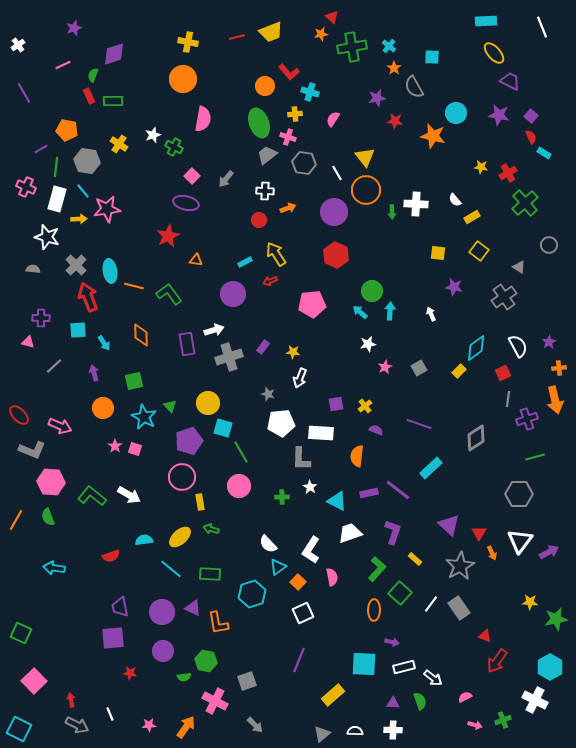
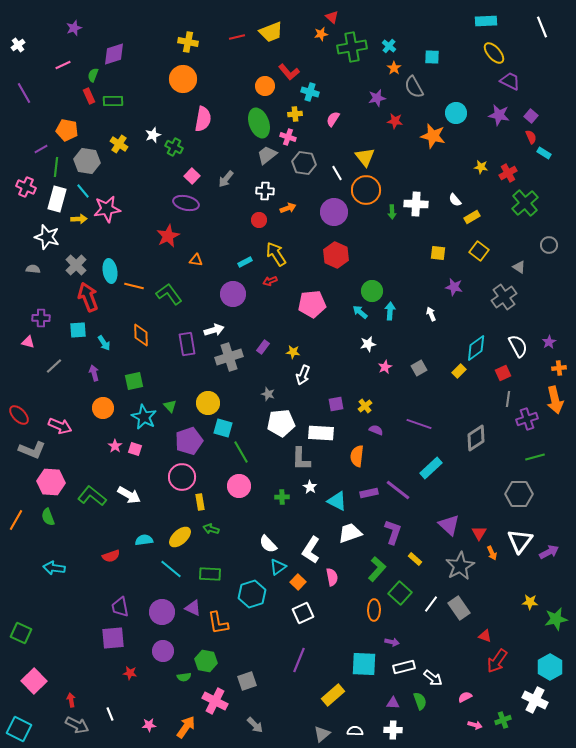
white arrow at (300, 378): moved 3 px right, 3 px up
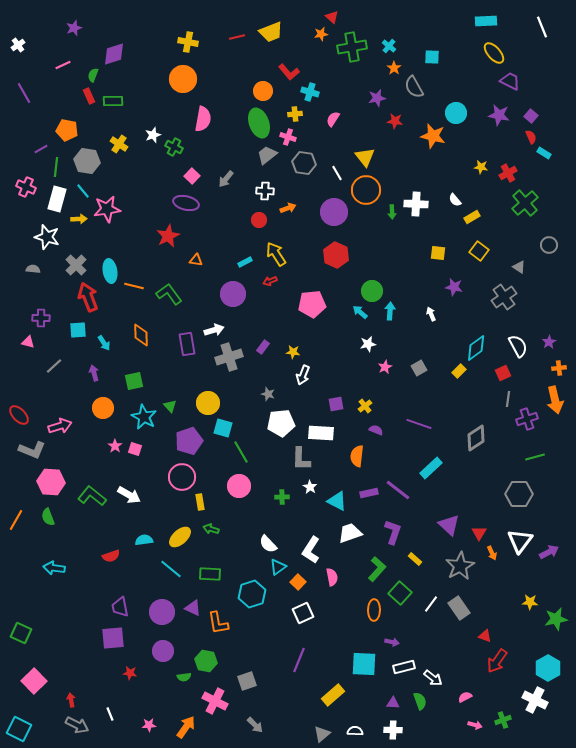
orange circle at (265, 86): moved 2 px left, 5 px down
pink arrow at (60, 426): rotated 40 degrees counterclockwise
cyan hexagon at (550, 667): moved 2 px left, 1 px down
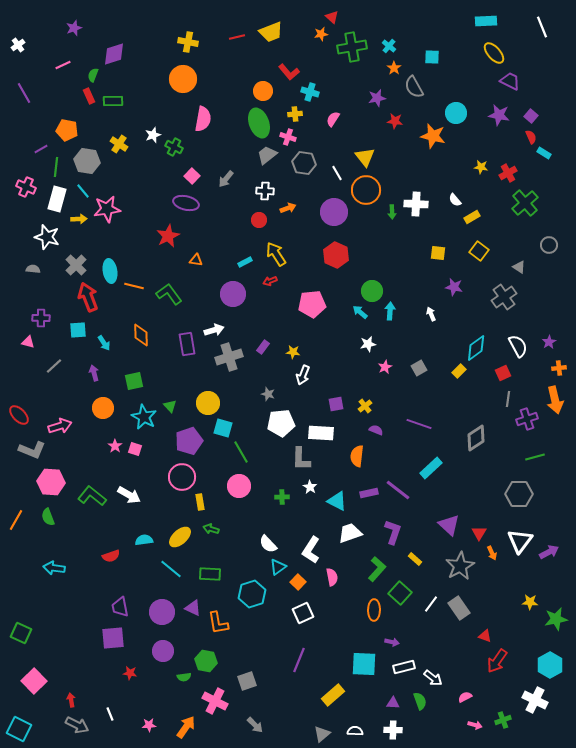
cyan hexagon at (548, 668): moved 2 px right, 3 px up
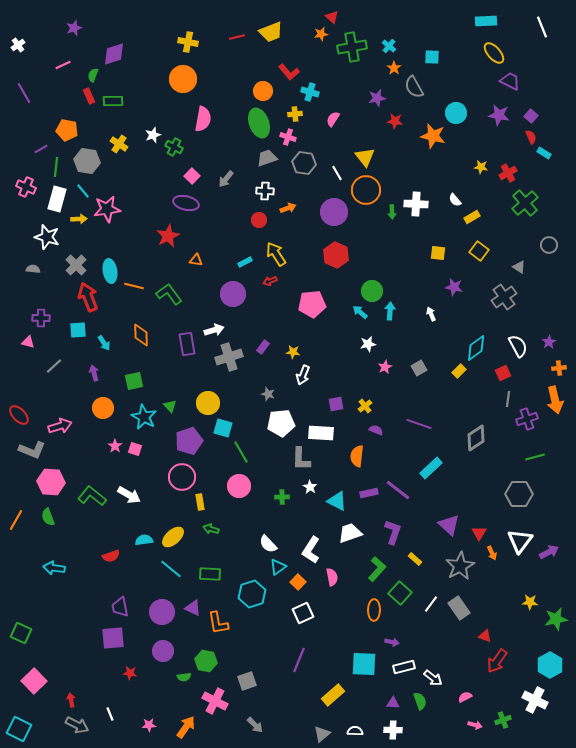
gray trapezoid at (267, 155): moved 3 px down; rotated 20 degrees clockwise
yellow ellipse at (180, 537): moved 7 px left
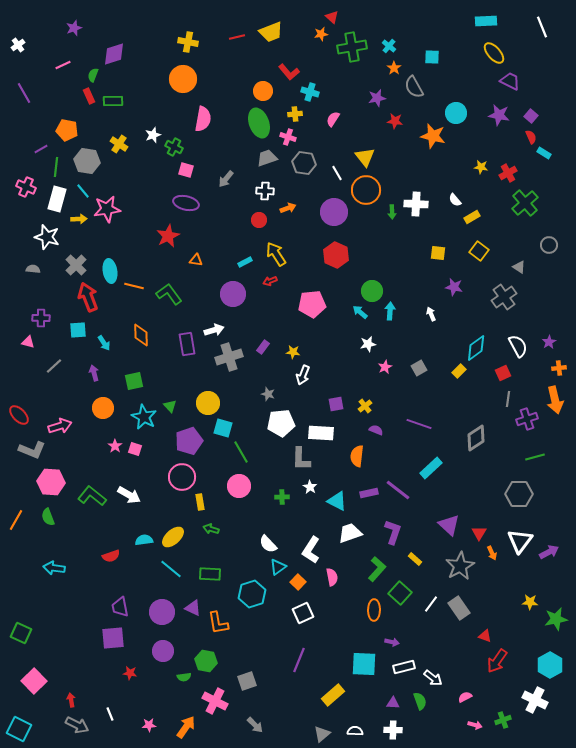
pink square at (192, 176): moved 6 px left, 6 px up; rotated 28 degrees counterclockwise
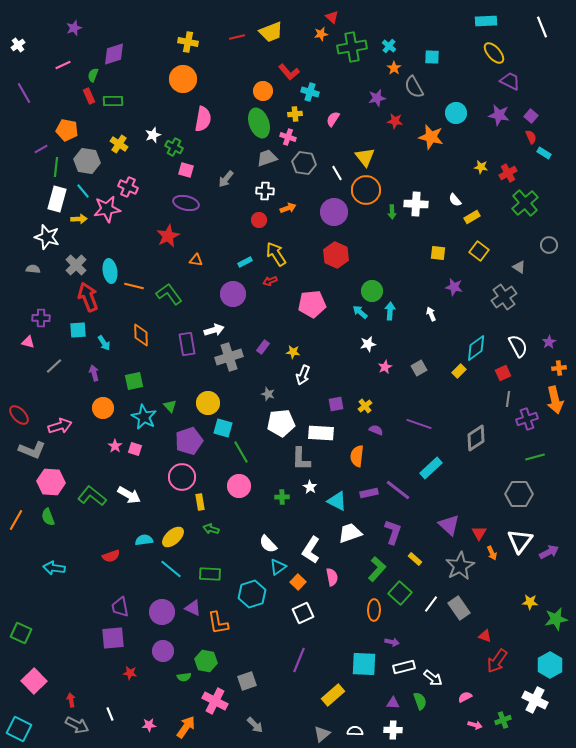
orange star at (433, 136): moved 2 px left, 1 px down
pink cross at (26, 187): moved 102 px right
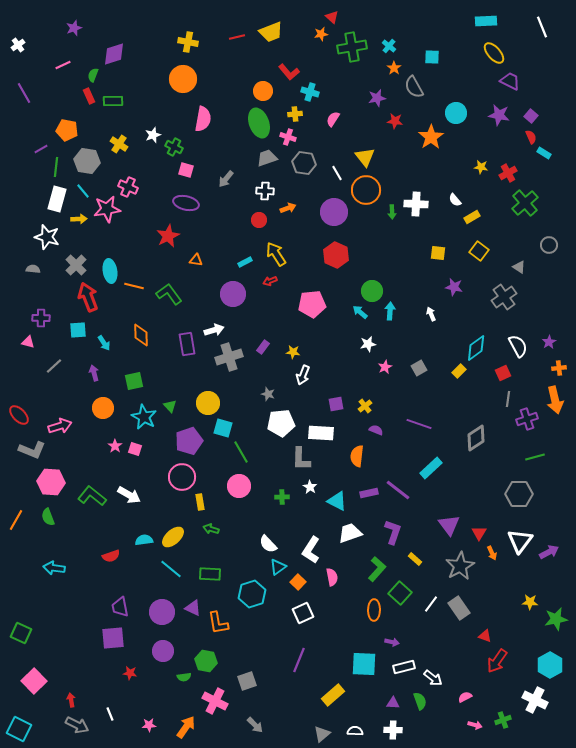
orange star at (431, 137): rotated 25 degrees clockwise
purple triangle at (449, 525): rotated 10 degrees clockwise
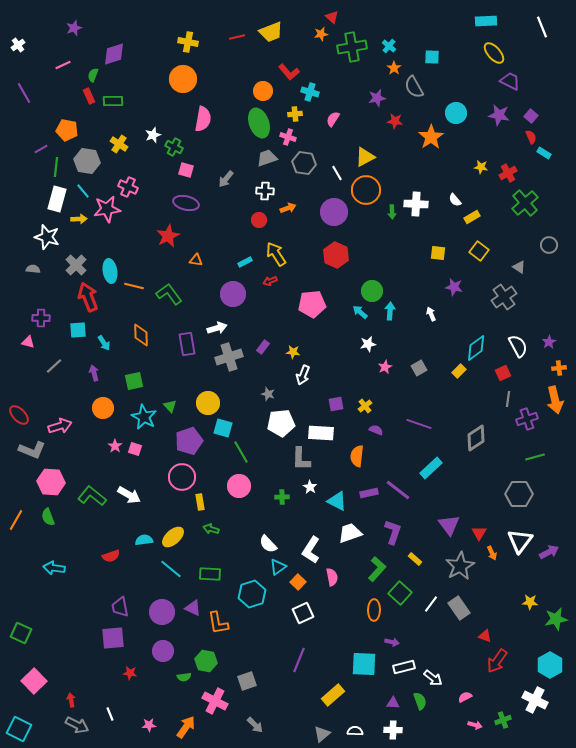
yellow triangle at (365, 157): rotated 40 degrees clockwise
white arrow at (214, 330): moved 3 px right, 2 px up
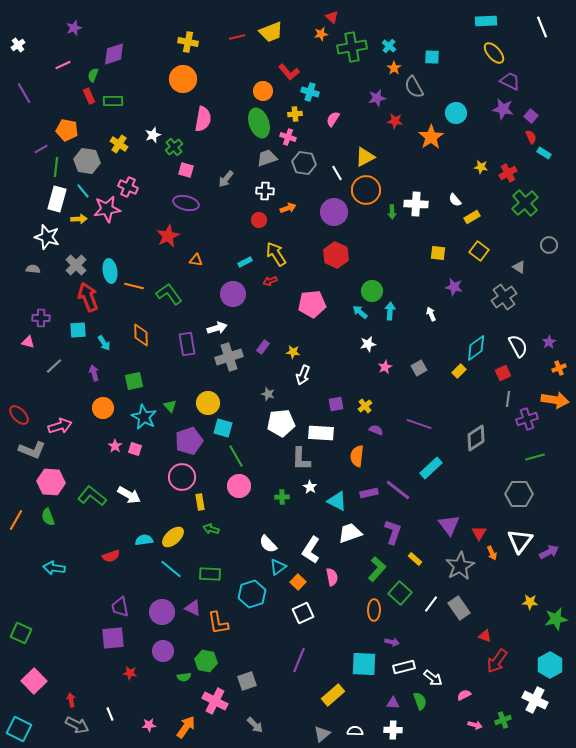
purple star at (499, 115): moved 4 px right, 6 px up
green cross at (174, 147): rotated 24 degrees clockwise
orange cross at (559, 368): rotated 16 degrees counterclockwise
orange arrow at (555, 400): rotated 68 degrees counterclockwise
green line at (241, 452): moved 5 px left, 4 px down
pink semicircle at (465, 697): moved 1 px left, 2 px up
